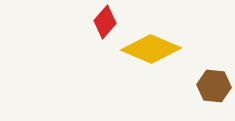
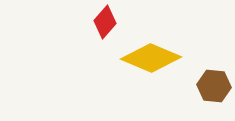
yellow diamond: moved 9 px down
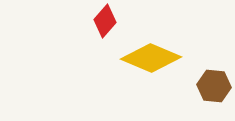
red diamond: moved 1 px up
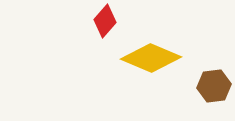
brown hexagon: rotated 12 degrees counterclockwise
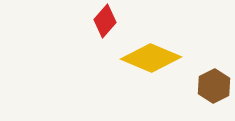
brown hexagon: rotated 20 degrees counterclockwise
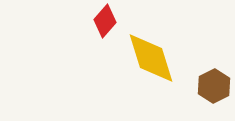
yellow diamond: rotated 50 degrees clockwise
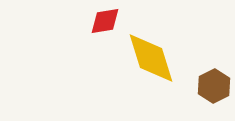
red diamond: rotated 40 degrees clockwise
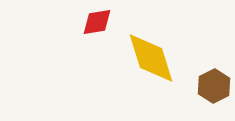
red diamond: moved 8 px left, 1 px down
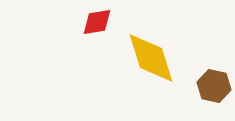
brown hexagon: rotated 20 degrees counterclockwise
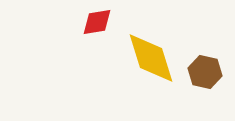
brown hexagon: moved 9 px left, 14 px up
